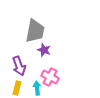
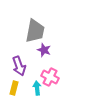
yellow rectangle: moved 3 px left
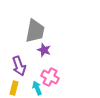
cyan arrow: rotated 16 degrees counterclockwise
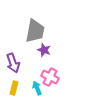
purple arrow: moved 6 px left, 3 px up
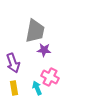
purple star: rotated 16 degrees counterclockwise
yellow rectangle: rotated 24 degrees counterclockwise
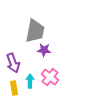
pink cross: rotated 12 degrees clockwise
cyan arrow: moved 7 px left, 7 px up; rotated 24 degrees clockwise
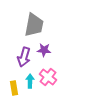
gray trapezoid: moved 1 px left, 6 px up
purple arrow: moved 11 px right, 6 px up; rotated 36 degrees clockwise
pink cross: moved 2 px left
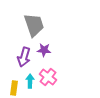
gray trapezoid: rotated 30 degrees counterclockwise
yellow rectangle: rotated 16 degrees clockwise
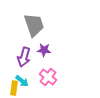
cyan arrow: moved 8 px left; rotated 128 degrees clockwise
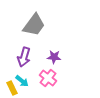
gray trapezoid: rotated 55 degrees clockwise
purple star: moved 10 px right, 7 px down
pink cross: moved 1 px down
yellow rectangle: moved 2 px left; rotated 32 degrees counterclockwise
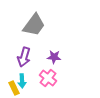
cyan arrow: rotated 48 degrees clockwise
yellow rectangle: moved 2 px right
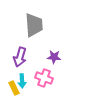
gray trapezoid: rotated 40 degrees counterclockwise
purple arrow: moved 4 px left
pink cross: moved 4 px left; rotated 18 degrees counterclockwise
